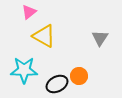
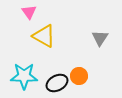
pink triangle: rotated 28 degrees counterclockwise
cyan star: moved 6 px down
black ellipse: moved 1 px up
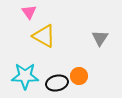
cyan star: moved 1 px right
black ellipse: rotated 15 degrees clockwise
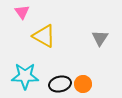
pink triangle: moved 7 px left
orange circle: moved 4 px right, 8 px down
black ellipse: moved 3 px right, 1 px down
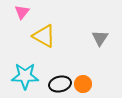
pink triangle: rotated 14 degrees clockwise
